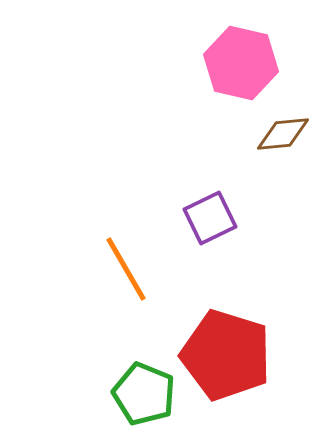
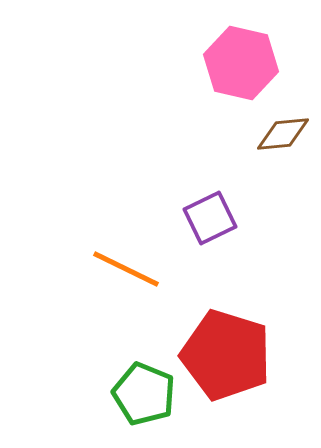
orange line: rotated 34 degrees counterclockwise
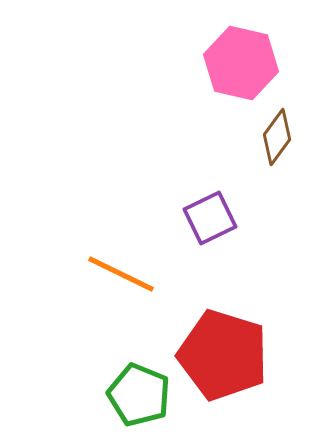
brown diamond: moved 6 px left, 3 px down; rotated 48 degrees counterclockwise
orange line: moved 5 px left, 5 px down
red pentagon: moved 3 px left
green pentagon: moved 5 px left, 1 px down
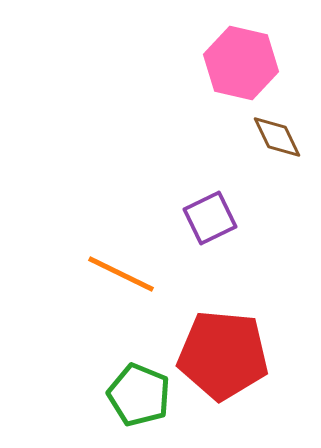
brown diamond: rotated 62 degrees counterclockwise
red pentagon: rotated 12 degrees counterclockwise
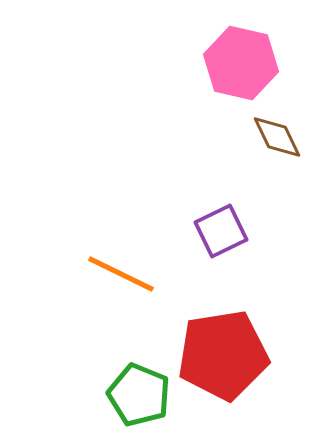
purple square: moved 11 px right, 13 px down
red pentagon: rotated 14 degrees counterclockwise
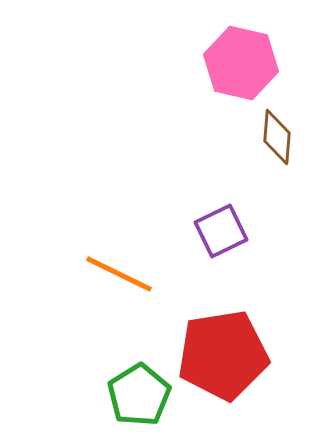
brown diamond: rotated 30 degrees clockwise
orange line: moved 2 px left
green pentagon: rotated 18 degrees clockwise
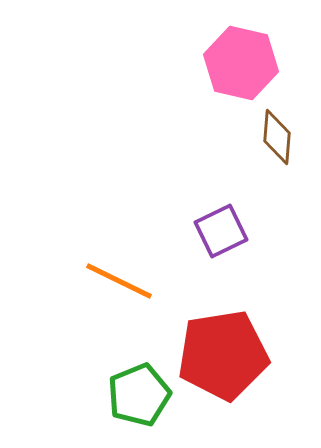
orange line: moved 7 px down
green pentagon: rotated 10 degrees clockwise
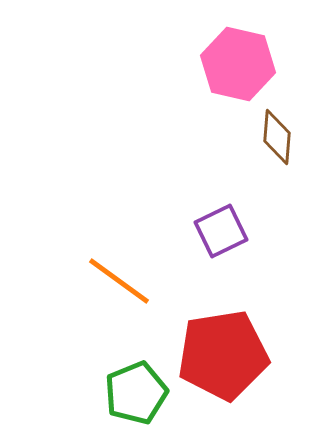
pink hexagon: moved 3 px left, 1 px down
orange line: rotated 10 degrees clockwise
green pentagon: moved 3 px left, 2 px up
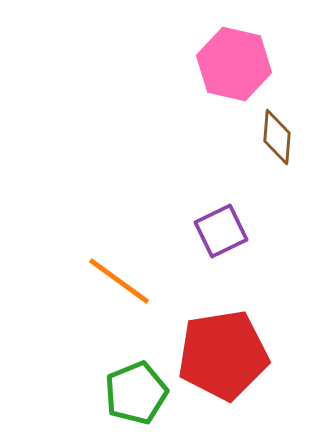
pink hexagon: moved 4 px left
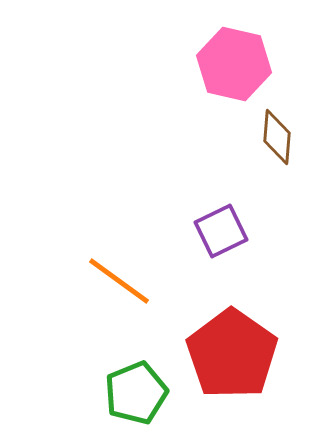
red pentagon: moved 9 px right, 1 px up; rotated 28 degrees counterclockwise
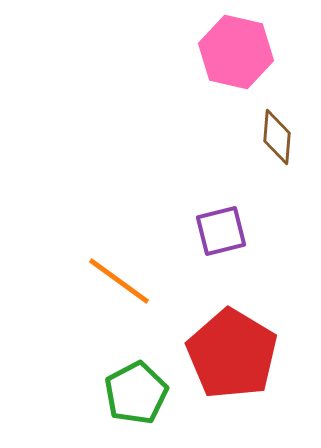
pink hexagon: moved 2 px right, 12 px up
purple square: rotated 12 degrees clockwise
red pentagon: rotated 4 degrees counterclockwise
green pentagon: rotated 6 degrees counterclockwise
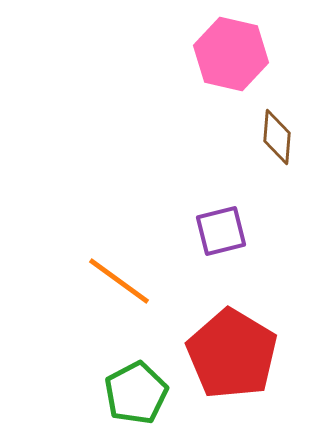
pink hexagon: moved 5 px left, 2 px down
